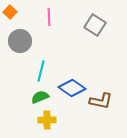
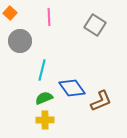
orange square: moved 1 px down
cyan line: moved 1 px right, 1 px up
blue diamond: rotated 20 degrees clockwise
green semicircle: moved 4 px right, 1 px down
brown L-shape: rotated 35 degrees counterclockwise
yellow cross: moved 2 px left
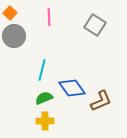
gray circle: moved 6 px left, 5 px up
yellow cross: moved 1 px down
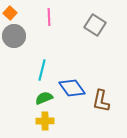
brown L-shape: rotated 125 degrees clockwise
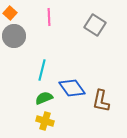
yellow cross: rotated 18 degrees clockwise
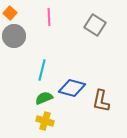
blue diamond: rotated 40 degrees counterclockwise
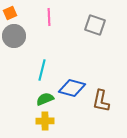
orange square: rotated 24 degrees clockwise
gray square: rotated 15 degrees counterclockwise
green semicircle: moved 1 px right, 1 px down
yellow cross: rotated 18 degrees counterclockwise
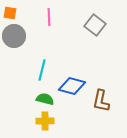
orange square: rotated 32 degrees clockwise
gray square: rotated 20 degrees clockwise
blue diamond: moved 2 px up
green semicircle: rotated 36 degrees clockwise
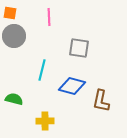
gray square: moved 16 px left, 23 px down; rotated 30 degrees counterclockwise
green semicircle: moved 31 px left
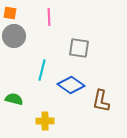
blue diamond: moved 1 px left, 1 px up; rotated 20 degrees clockwise
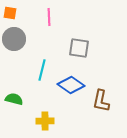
gray circle: moved 3 px down
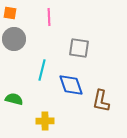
blue diamond: rotated 36 degrees clockwise
